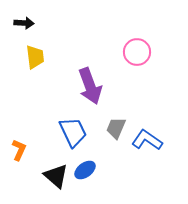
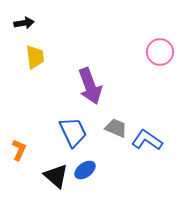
black arrow: rotated 12 degrees counterclockwise
pink circle: moved 23 px right
gray trapezoid: rotated 90 degrees clockwise
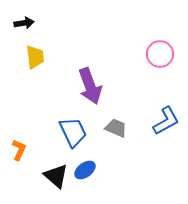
pink circle: moved 2 px down
blue L-shape: moved 19 px right, 19 px up; rotated 116 degrees clockwise
